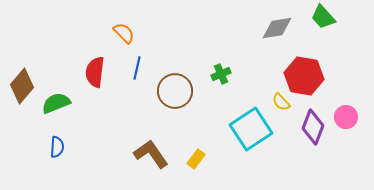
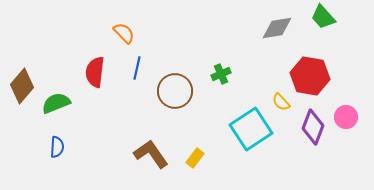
red hexagon: moved 6 px right
yellow rectangle: moved 1 px left, 1 px up
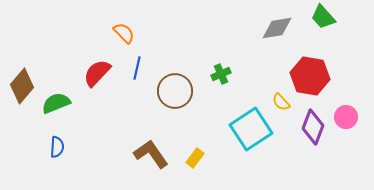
red semicircle: moved 2 px right, 1 px down; rotated 36 degrees clockwise
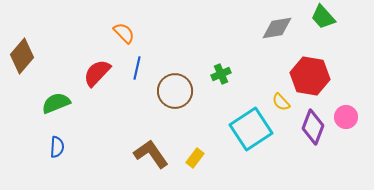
brown diamond: moved 30 px up
